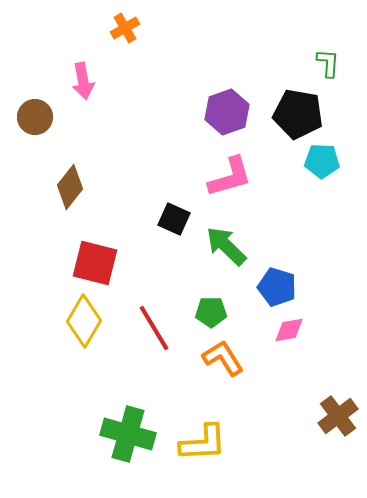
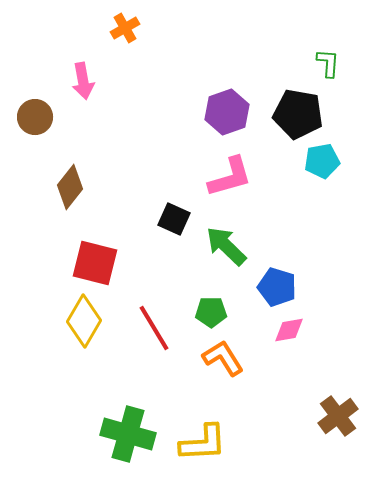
cyan pentagon: rotated 12 degrees counterclockwise
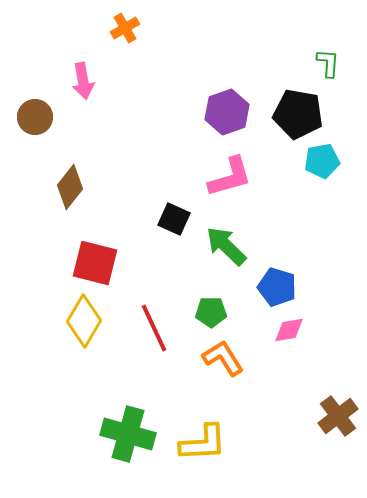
red line: rotated 6 degrees clockwise
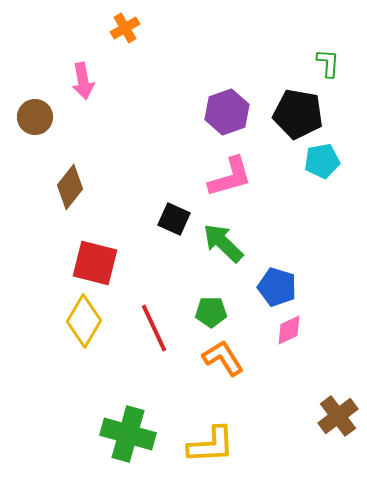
green arrow: moved 3 px left, 3 px up
pink diamond: rotated 16 degrees counterclockwise
yellow L-shape: moved 8 px right, 2 px down
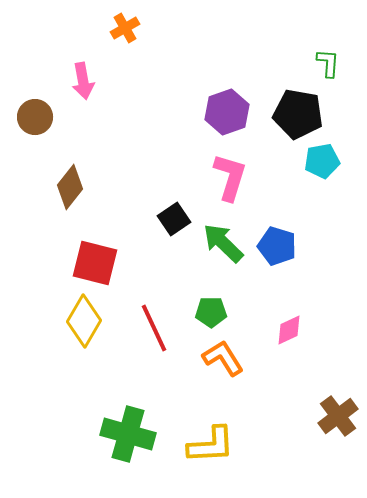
pink L-shape: rotated 57 degrees counterclockwise
black square: rotated 32 degrees clockwise
blue pentagon: moved 41 px up
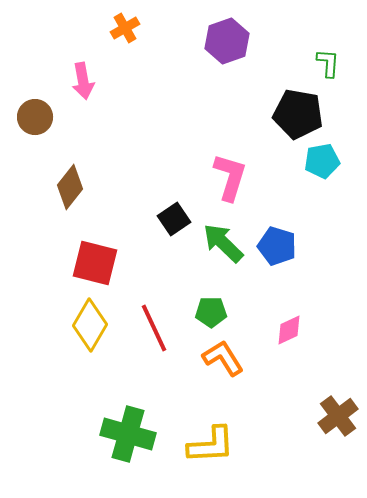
purple hexagon: moved 71 px up
yellow diamond: moved 6 px right, 4 px down
